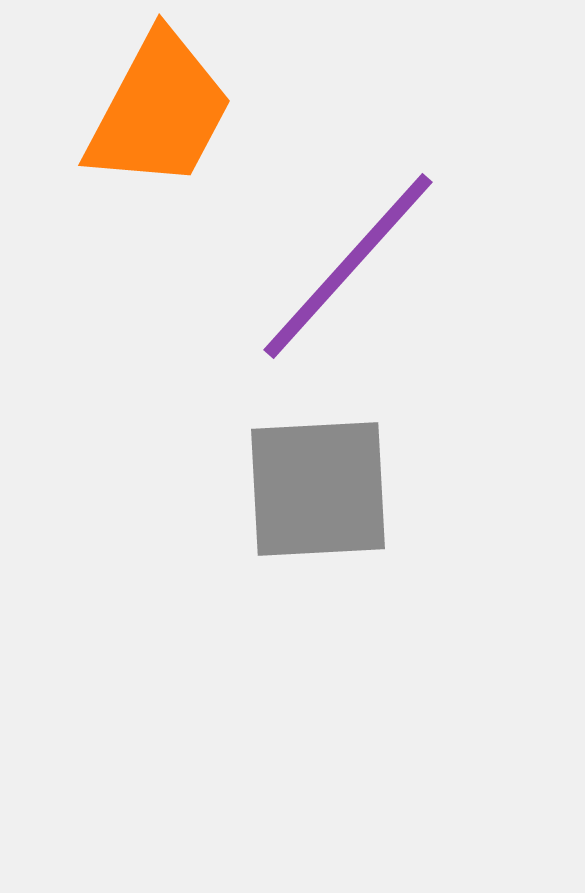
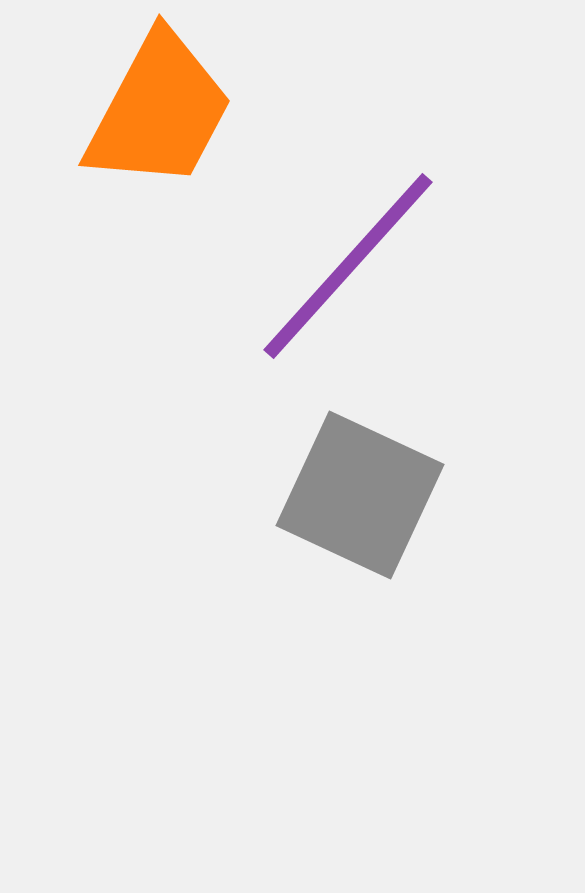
gray square: moved 42 px right, 6 px down; rotated 28 degrees clockwise
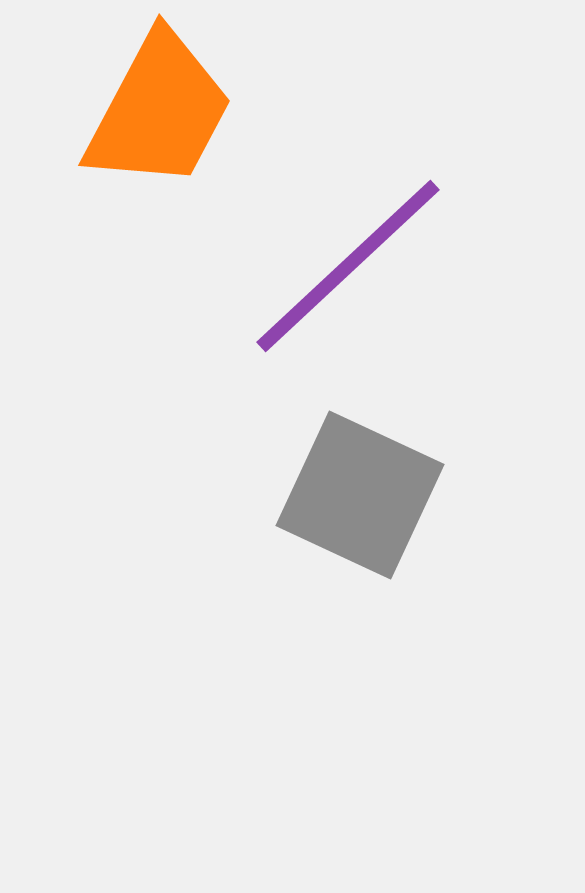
purple line: rotated 5 degrees clockwise
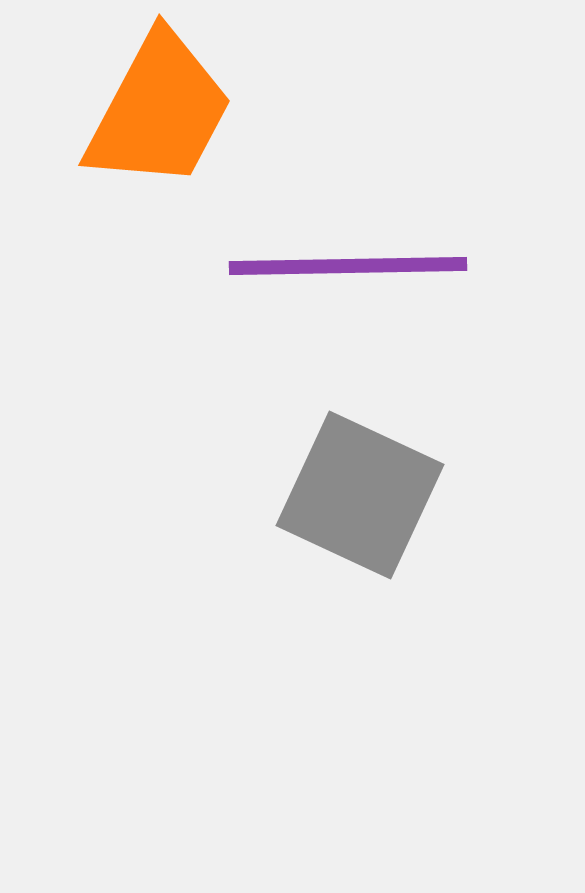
purple line: rotated 42 degrees clockwise
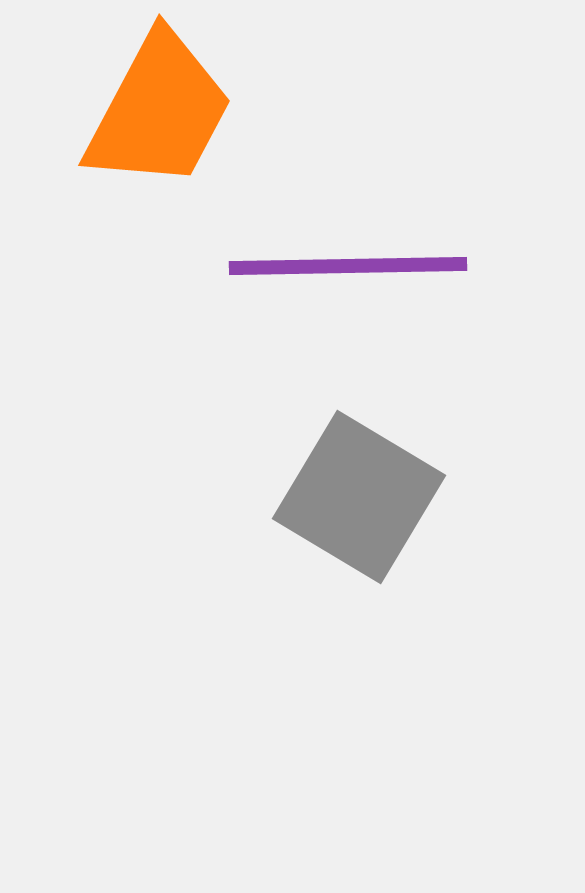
gray square: moved 1 px left, 2 px down; rotated 6 degrees clockwise
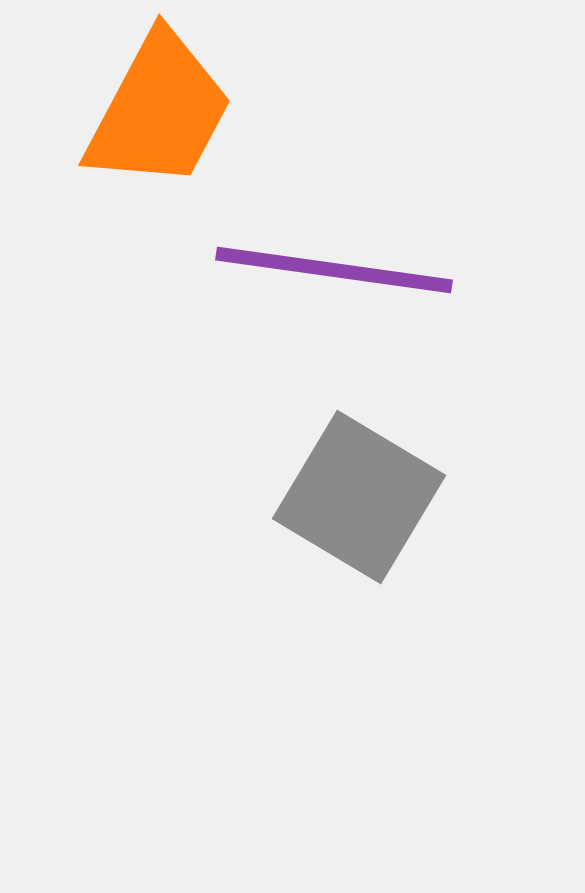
purple line: moved 14 px left, 4 px down; rotated 9 degrees clockwise
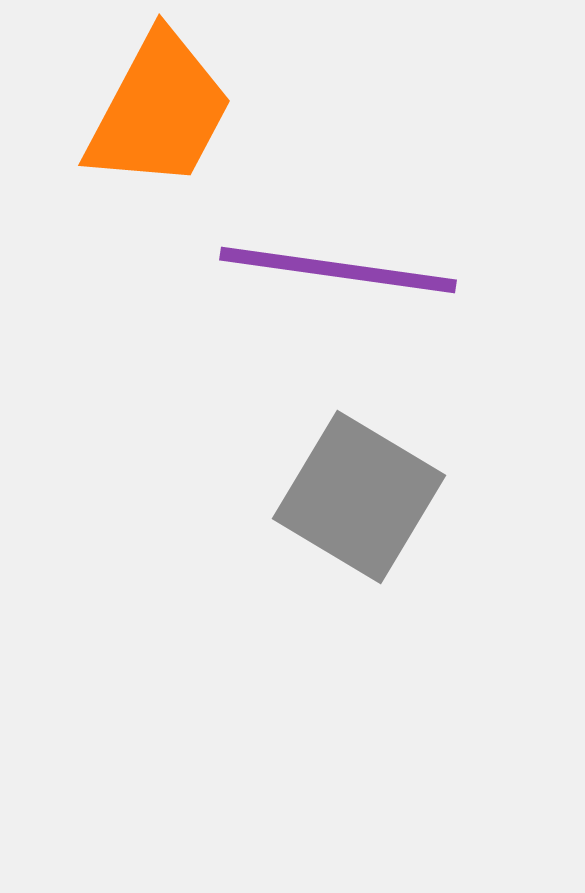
purple line: moved 4 px right
